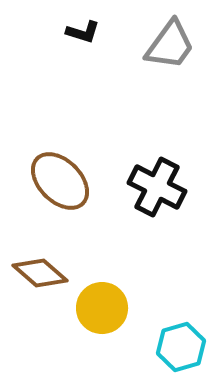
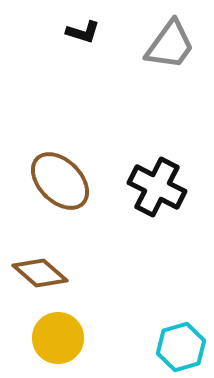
yellow circle: moved 44 px left, 30 px down
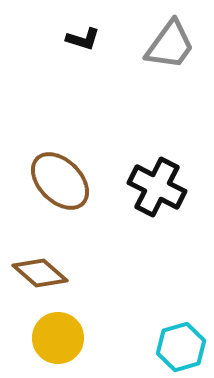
black L-shape: moved 7 px down
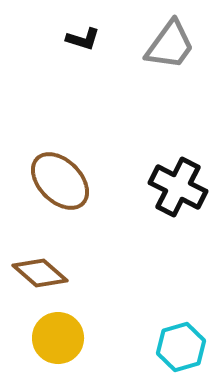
black cross: moved 21 px right
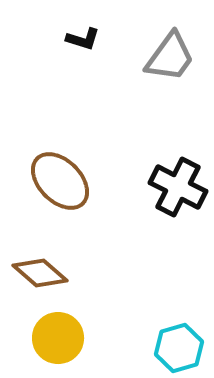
gray trapezoid: moved 12 px down
cyan hexagon: moved 2 px left, 1 px down
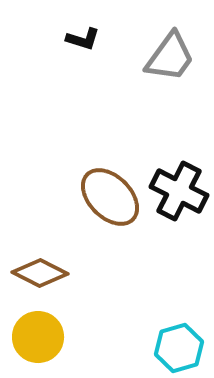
brown ellipse: moved 50 px right, 16 px down
black cross: moved 1 px right, 4 px down
brown diamond: rotated 14 degrees counterclockwise
yellow circle: moved 20 px left, 1 px up
